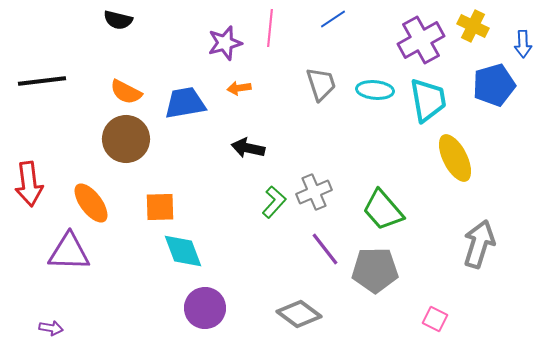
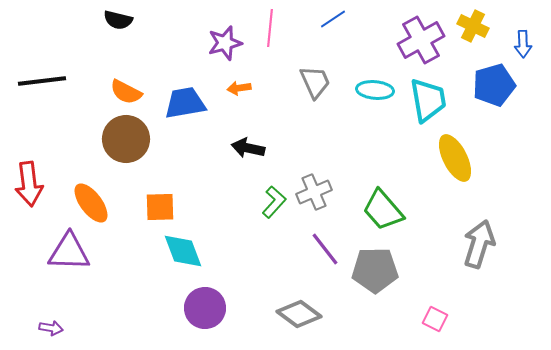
gray trapezoid: moved 6 px left, 2 px up; rotated 6 degrees counterclockwise
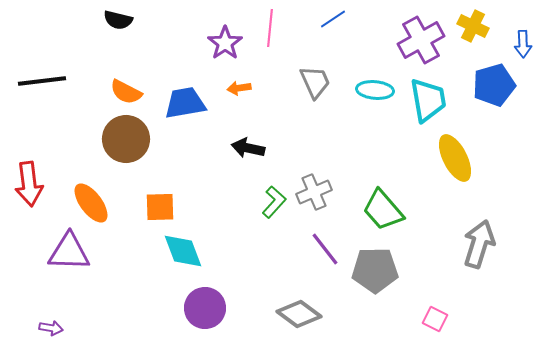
purple star: rotated 20 degrees counterclockwise
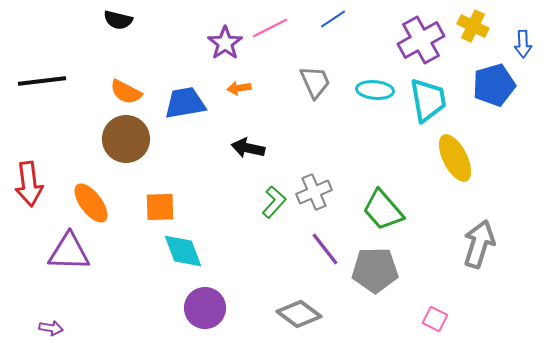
pink line: rotated 57 degrees clockwise
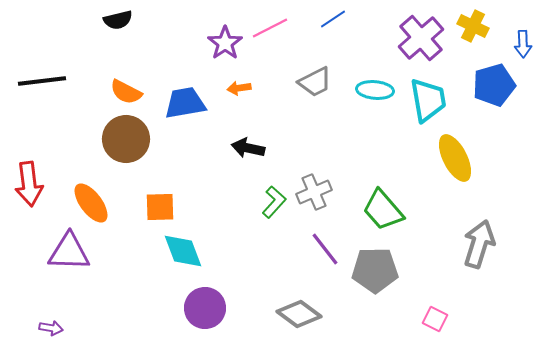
black semicircle: rotated 28 degrees counterclockwise
purple cross: moved 2 px up; rotated 12 degrees counterclockwise
gray trapezoid: rotated 87 degrees clockwise
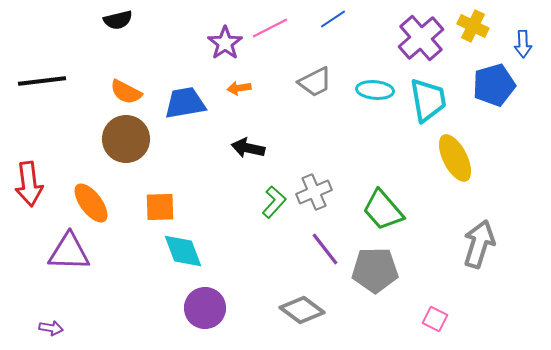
gray diamond: moved 3 px right, 4 px up
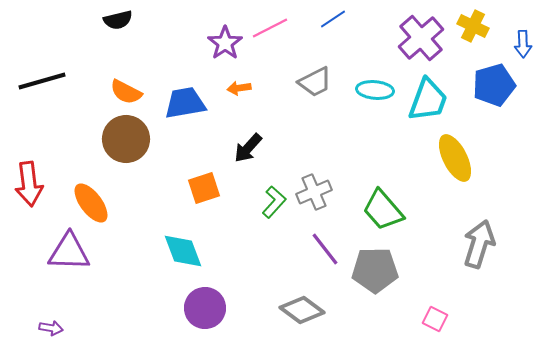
black line: rotated 9 degrees counterclockwise
cyan trapezoid: rotated 30 degrees clockwise
black arrow: rotated 60 degrees counterclockwise
orange square: moved 44 px right, 19 px up; rotated 16 degrees counterclockwise
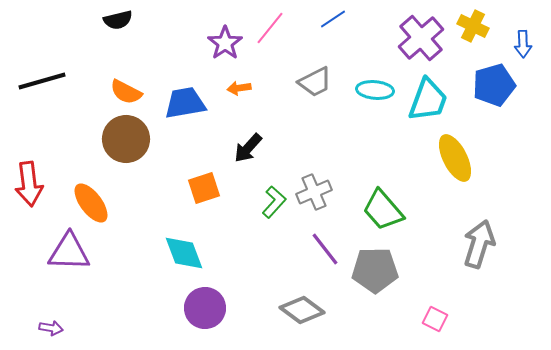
pink line: rotated 24 degrees counterclockwise
cyan diamond: moved 1 px right, 2 px down
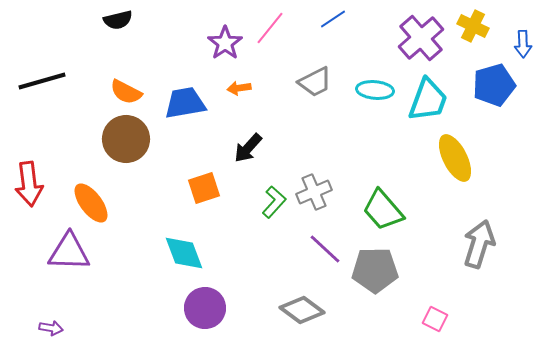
purple line: rotated 9 degrees counterclockwise
